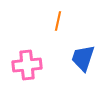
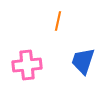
blue trapezoid: moved 3 px down
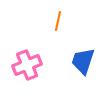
pink cross: rotated 16 degrees counterclockwise
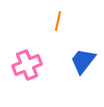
blue trapezoid: rotated 20 degrees clockwise
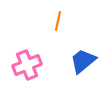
blue trapezoid: rotated 12 degrees clockwise
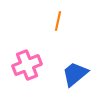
blue trapezoid: moved 8 px left, 13 px down
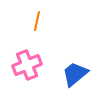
orange line: moved 21 px left
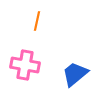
pink cross: moved 2 px left; rotated 32 degrees clockwise
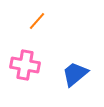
orange line: rotated 30 degrees clockwise
